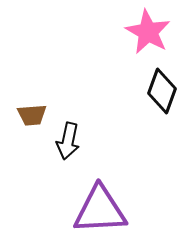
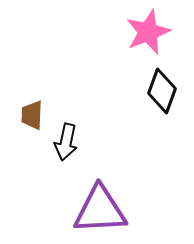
pink star: rotated 21 degrees clockwise
brown trapezoid: rotated 96 degrees clockwise
black arrow: moved 2 px left, 1 px down
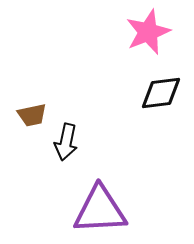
black diamond: moved 1 px left, 2 px down; rotated 63 degrees clockwise
brown trapezoid: rotated 104 degrees counterclockwise
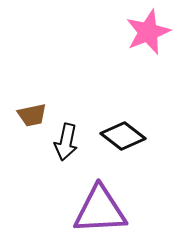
black diamond: moved 38 px left, 43 px down; rotated 45 degrees clockwise
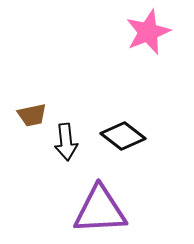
black arrow: rotated 18 degrees counterclockwise
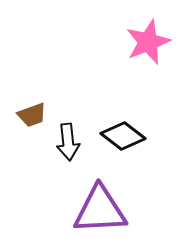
pink star: moved 10 px down
brown trapezoid: rotated 8 degrees counterclockwise
black arrow: moved 2 px right
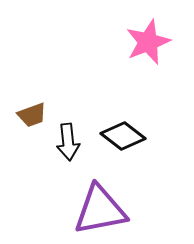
purple triangle: rotated 8 degrees counterclockwise
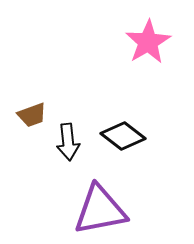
pink star: rotated 9 degrees counterclockwise
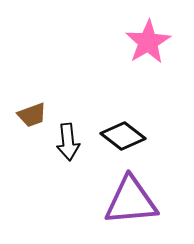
purple triangle: moved 31 px right, 9 px up; rotated 6 degrees clockwise
